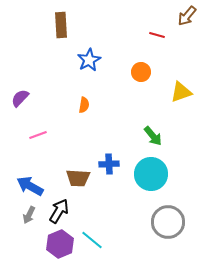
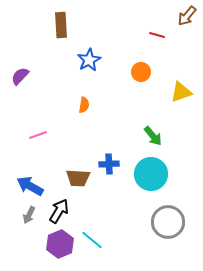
purple semicircle: moved 22 px up
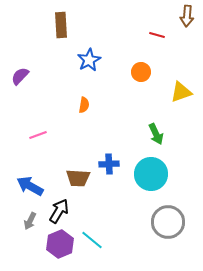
brown arrow: rotated 35 degrees counterclockwise
green arrow: moved 3 px right, 2 px up; rotated 15 degrees clockwise
gray arrow: moved 1 px right, 6 px down
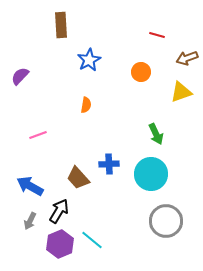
brown arrow: moved 42 px down; rotated 65 degrees clockwise
orange semicircle: moved 2 px right
brown trapezoid: rotated 45 degrees clockwise
gray circle: moved 2 px left, 1 px up
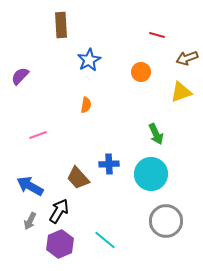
cyan line: moved 13 px right
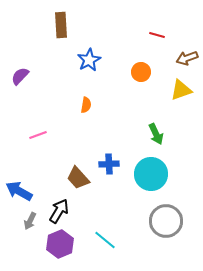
yellow triangle: moved 2 px up
blue arrow: moved 11 px left, 5 px down
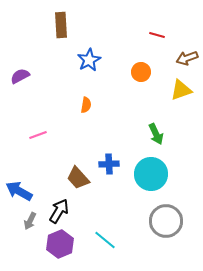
purple semicircle: rotated 18 degrees clockwise
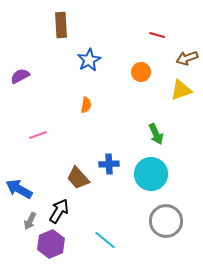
blue arrow: moved 2 px up
purple hexagon: moved 9 px left
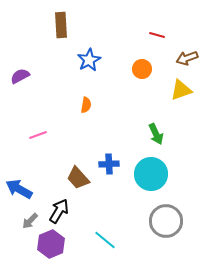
orange circle: moved 1 px right, 3 px up
gray arrow: rotated 18 degrees clockwise
